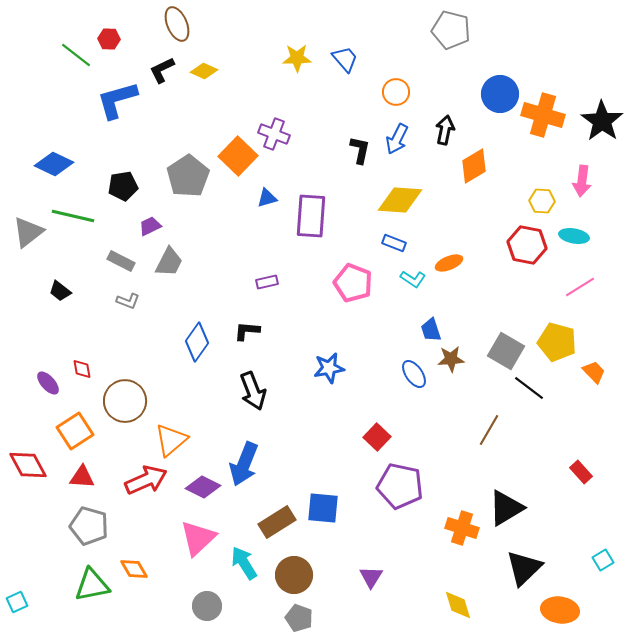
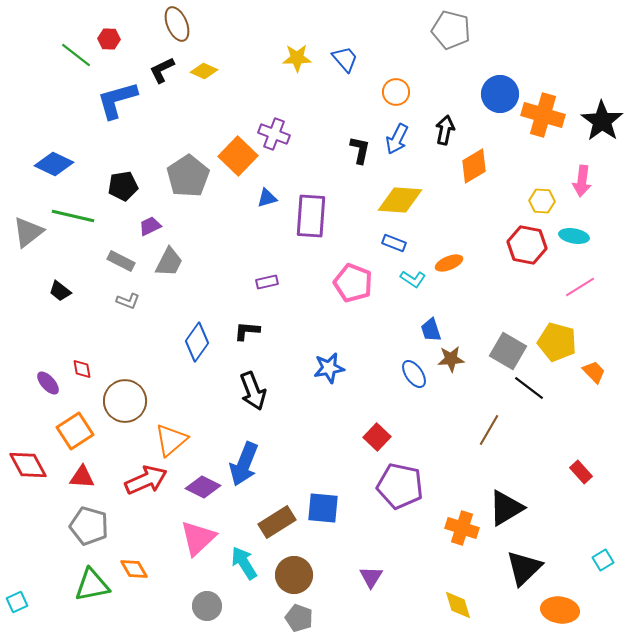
gray square at (506, 351): moved 2 px right
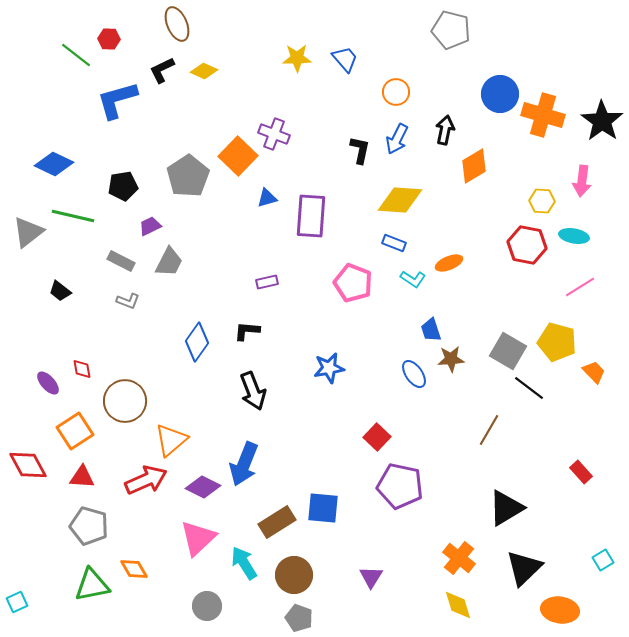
orange cross at (462, 528): moved 3 px left, 30 px down; rotated 20 degrees clockwise
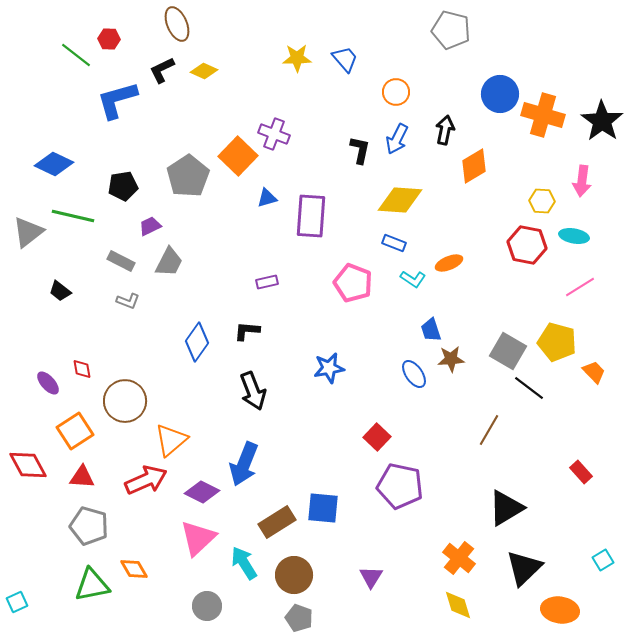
purple diamond at (203, 487): moved 1 px left, 5 px down
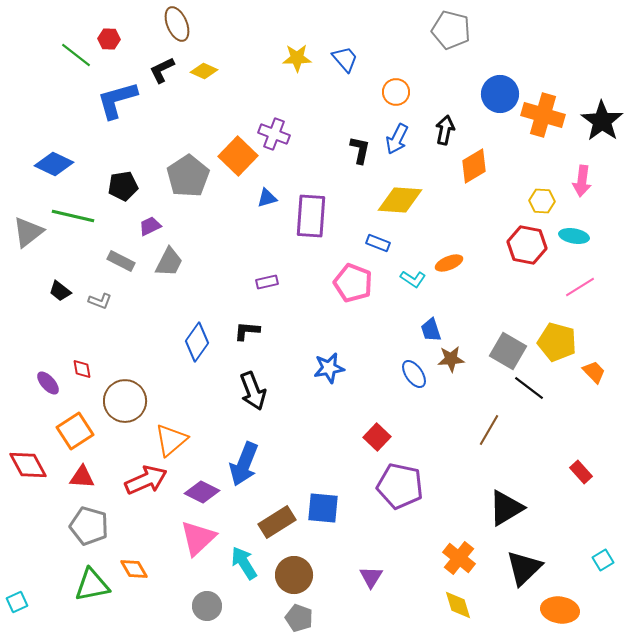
blue rectangle at (394, 243): moved 16 px left
gray L-shape at (128, 301): moved 28 px left
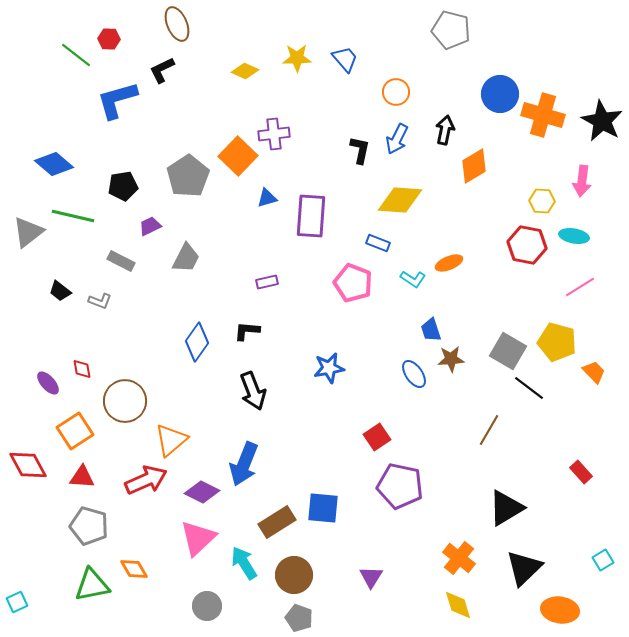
yellow diamond at (204, 71): moved 41 px right
black star at (602, 121): rotated 6 degrees counterclockwise
purple cross at (274, 134): rotated 28 degrees counterclockwise
blue diamond at (54, 164): rotated 15 degrees clockwise
gray trapezoid at (169, 262): moved 17 px right, 4 px up
red square at (377, 437): rotated 12 degrees clockwise
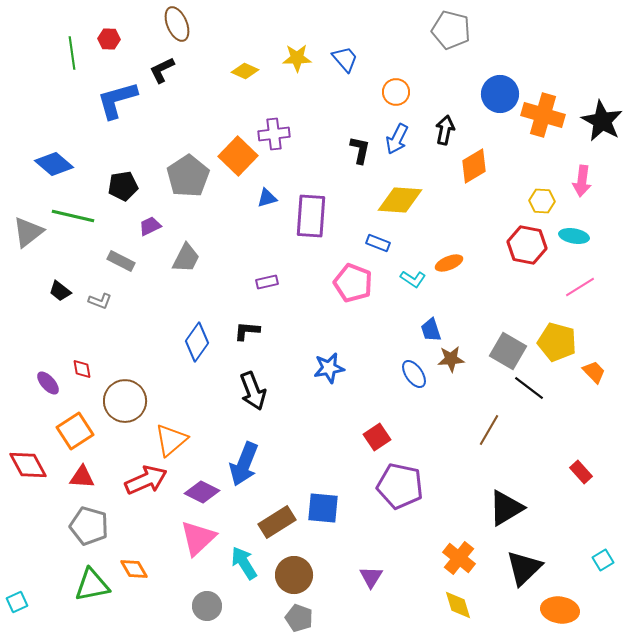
green line at (76, 55): moved 4 px left, 2 px up; rotated 44 degrees clockwise
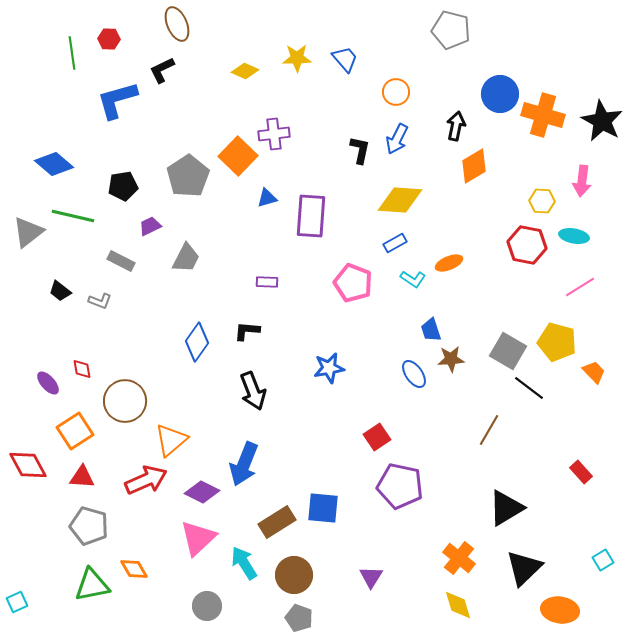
black arrow at (445, 130): moved 11 px right, 4 px up
blue rectangle at (378, 243): moved 17 px right; rotated 50 degrees counterclockwise
purple rectangle at (267, 282): rotated 15 degrees clockwise
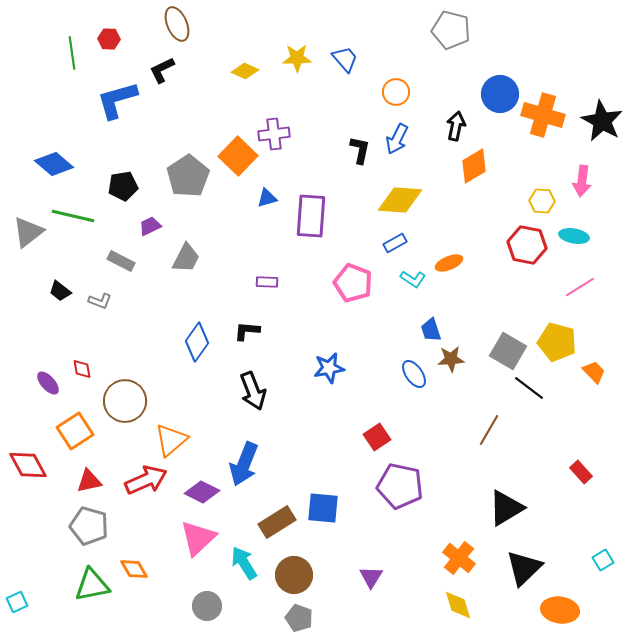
red triangle at (82, 477): moved 7 px right, 4 px down; rotated 16 degrees counterclockwise
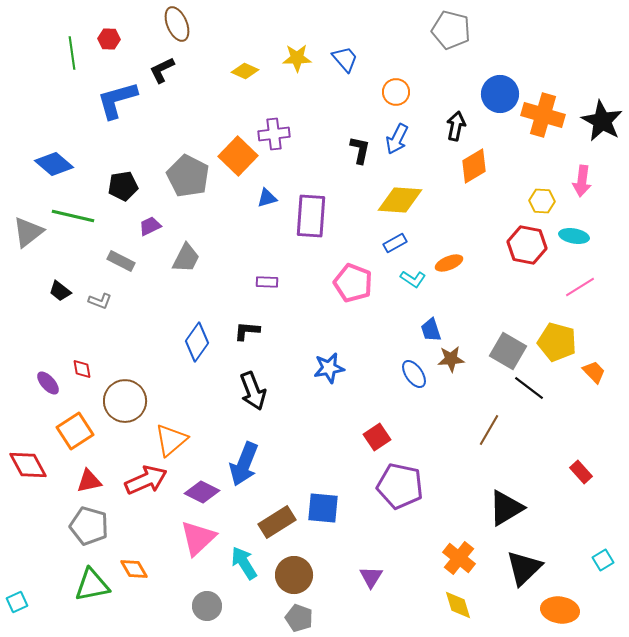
gray pentagon at (188, 176): rotated 12 degrees counterclockwise
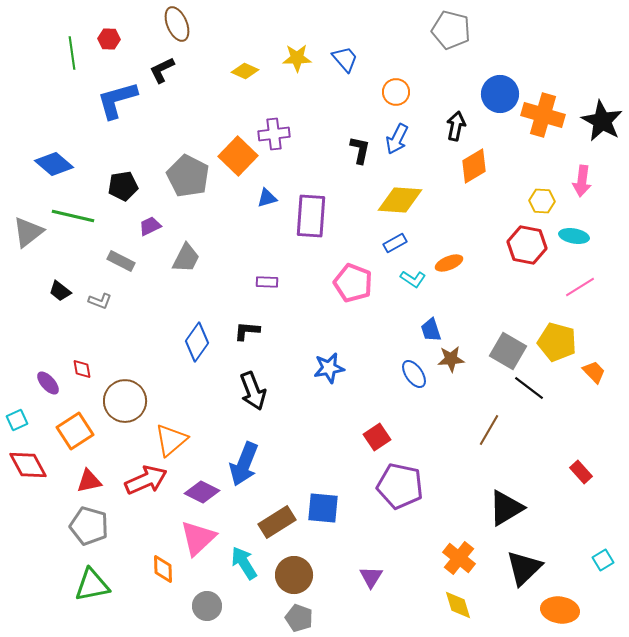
orange diamond at (134, 569): moved 29 px right; rotated 28 degrees clockwise
cyan square at (17, 602): moved 182 px up
